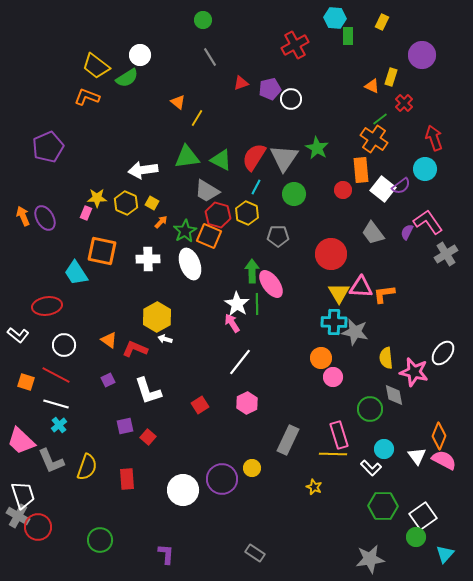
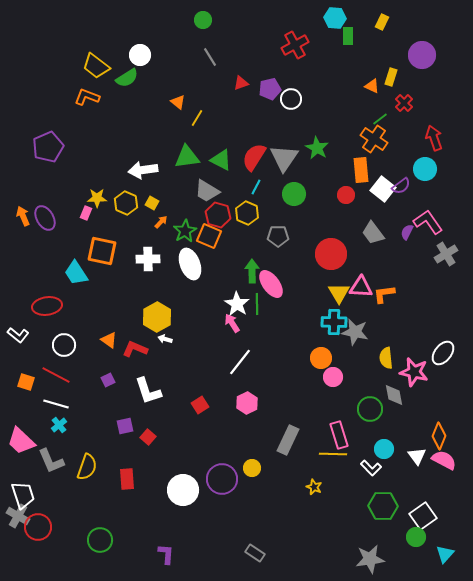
red circle at (343, 190): moved 3 px right, 5 px down
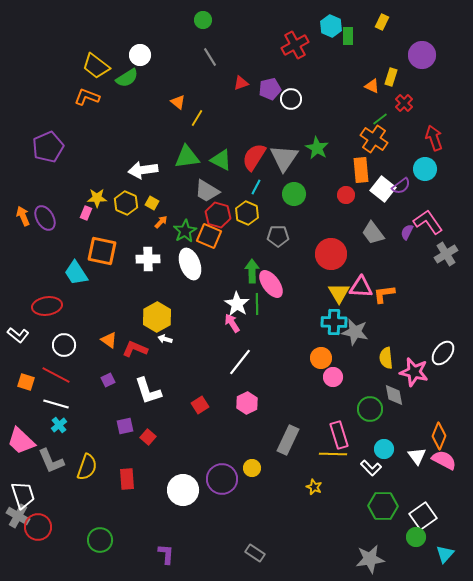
cyan hexagon at (335, 18): moved 4 px left, 8 px down; rotated 20 degrees clockwise
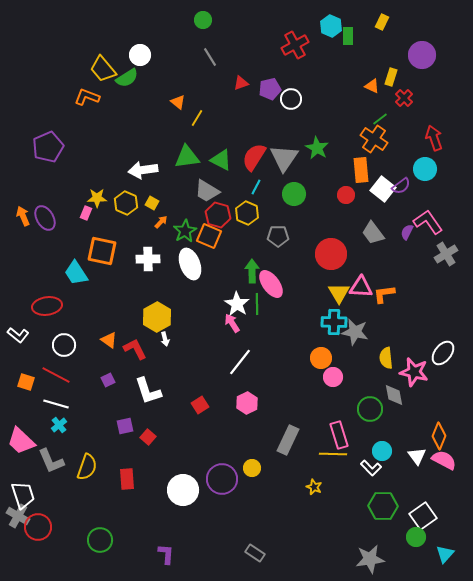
yellow trapezoid at (96, 66): moved 7 px right, 3 px down; rotated 12 degrees clockwise
red cross at (404, 103): moved 5 px up
white arrow at (165, 339): rotated 120 degrees counterclockwise
red L-shape at (135, 349): rotated 40 degrees clockwise
cyan circle at (384, 449): moved 2 px left, 2 px down
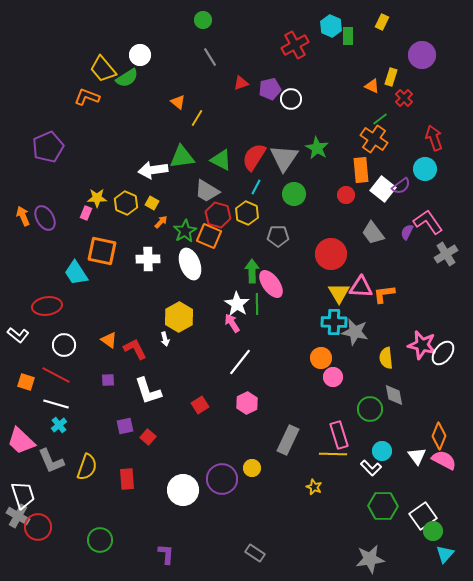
green triangle at (187, 157): moved 5 px left
white arrow at (143, 170): moved 10 px right
yellow hexagon at (157, 317): moved 22 px right
pink star at (414, 372): moved 8 px right, 27 px up
purple square at (108, 380): rotated 24 degrees clockwise
green circle at (416, 537): moved 17 px right, 6 px up
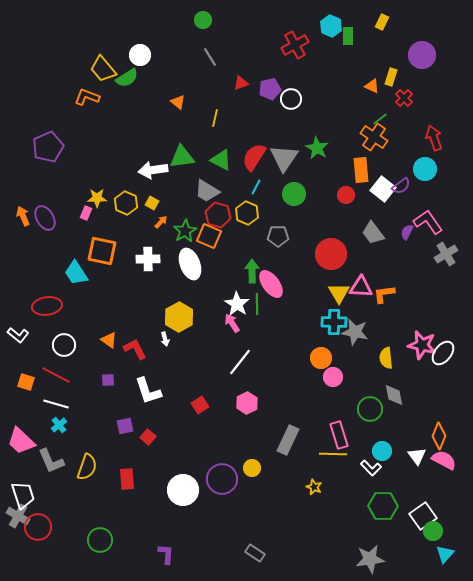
yellow line at (197, 118): moved 18 px right; rotated 18 degrees counterclockwise
orange cross at (374, 139): moved 2 px up
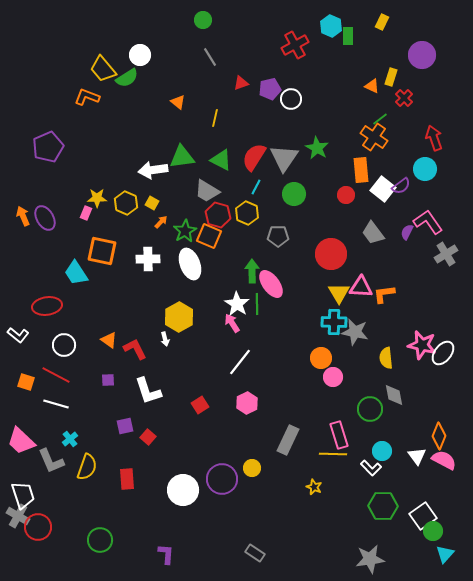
cyan cross at (59, 425): moved 11 px right, 14 px down
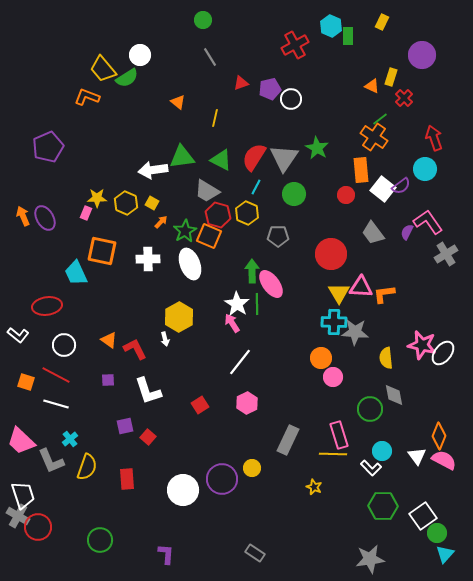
cyan trapezoid at (76, 273): rotated 8 degrees clockwise
gray star at (355, 332): rotated 8 degrees counterclockwise
green circle at (433, 531): moved 4 px right, 2 px down
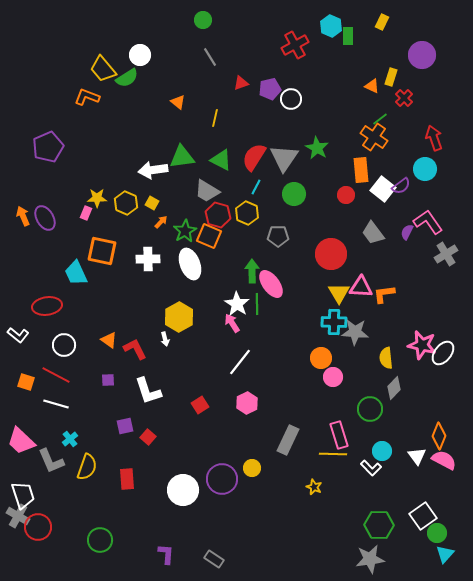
gray diamond at (394, 395): moved 7 px up; rotated 55 degrees clockwise
green hexagon at (383, 506): moved 4 px left, 19 px down
gray rectangle at (255, 553): moved 41 px left, 6 px down
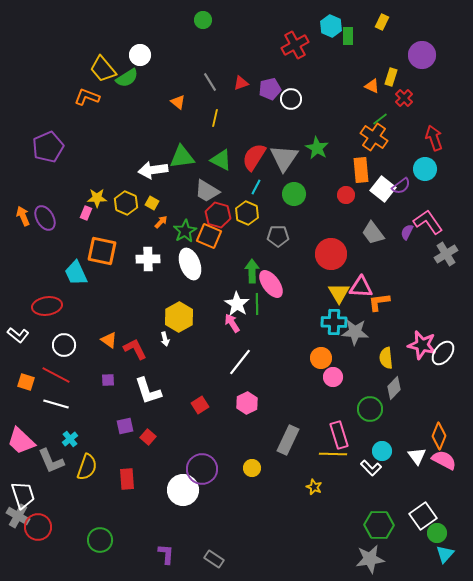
gray line at (210, 57): moved 25 px down
orange L-shape at (384, 294): moved 5 px left, 8 px down
purple circle at (222, 479): moved 20 px left, 10 px up
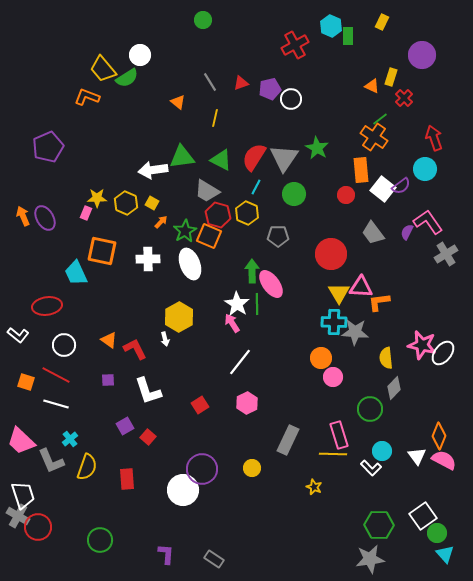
purple square at (125, 426): rotated 18 degrees counterclockwise
cyan triangle at (445, 554): rotated 24 degrees counterclockwise
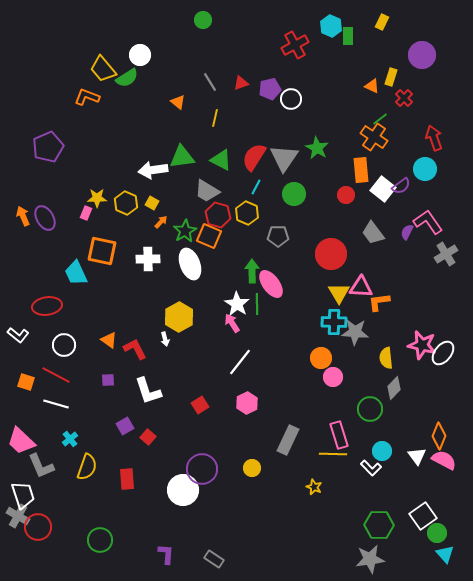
gray L-shape at (51, 461): moved 10 px left, 5 px down
